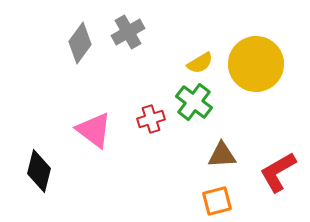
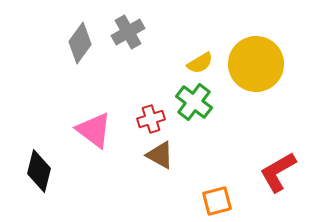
brown triangle: moved 62 px left; rotated 32 degrees clockwise
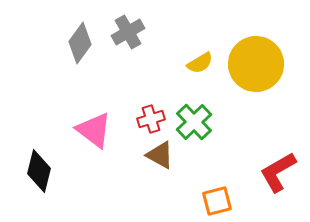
green cross: moved 20 px down; rotated 9 degrees clockwise
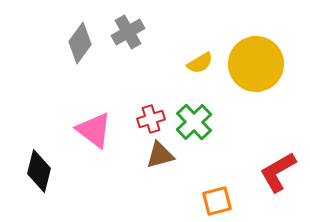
brown triangle: rotated 44 degrees counterclockwise
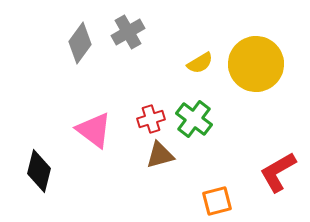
green cross: moved 3 px up; rotated 9 degrees counterclockwise
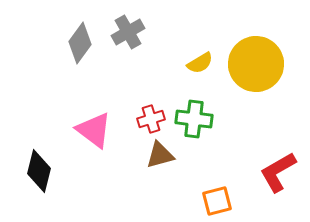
green cross: rotated 30 degrees counterclockwise
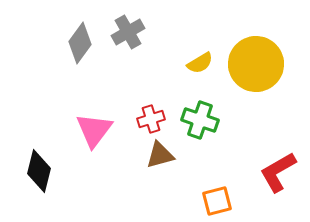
green cross: moved 6 px right, 1 px down; rotated 12 degrees clockwise
pink triangle: rotated 30 degrees clockwise
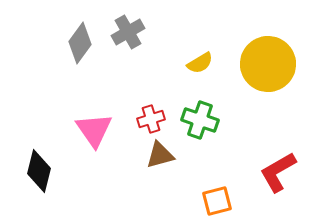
yellow circle: moved 12 px right
pink triangle: rotated 12 degrees counterclockwise
